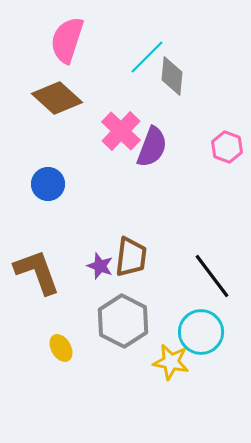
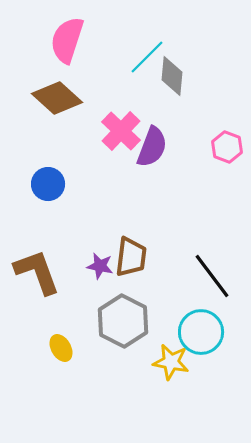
purple star: rotated 8 degrees counterclockwise
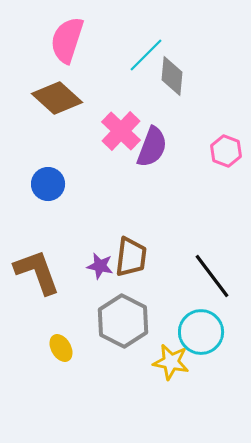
cyan line: moved 1 px left, 2 px up
pink hexagon: moved 1 px left, 4 px down
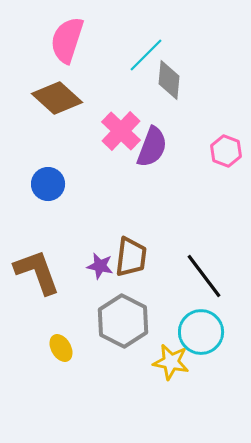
gray diamond: moved 3 px left, 4 px down
black line: moved 8 px left
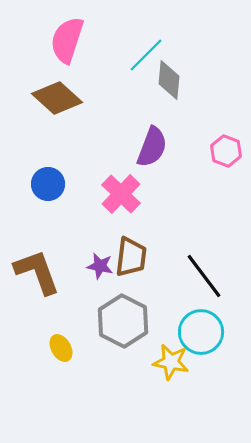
pink cross: moved 63 px down
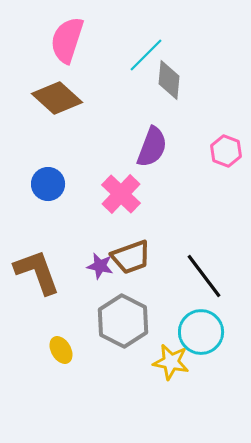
brown trapezoid: rotated 63 degrees clockwise
yellow ellipse: moved 2 px down
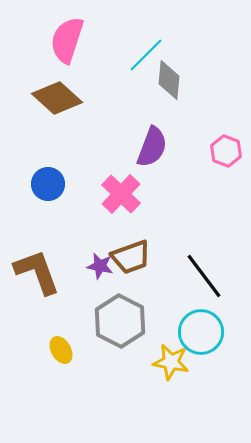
gray hexagon: moved 3 px left
